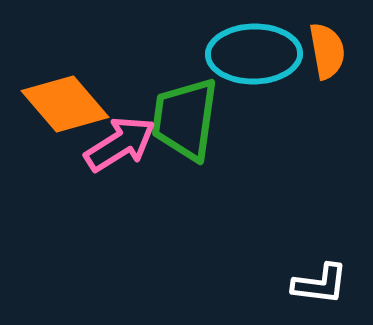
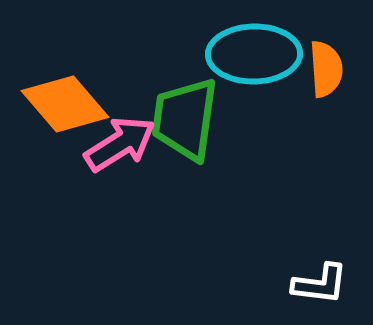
orange semicircle: moved 1 px left, 18 px down; rotated 6 degrees clockwise
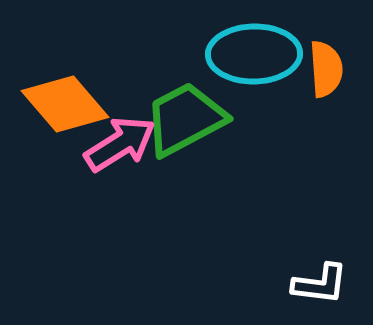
green trapezoid: rotated 54 degrees clockwise
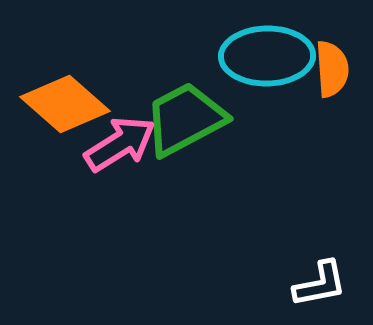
cyan ellipse: moved 13 px right, 2 px down
orange semicircle: moved 6 px right
orange diamond: rotated 8 degrees counterclockwise
white L-shape: rotated 18 degrees counterclockwise
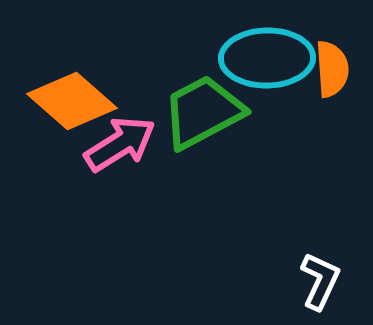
cyan ellipse: moved 2 px down
orange diamond: moved 7 px right, 3 px up
green trapezoid: moved 18 px right, 7 px up
white L-shape: moved 3 px up; rotated 54 degrees counterclockwise
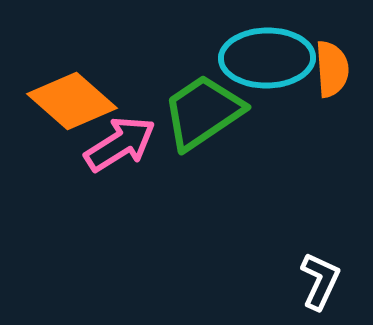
green trapezoid: rotated 6 degrees counterclockwise
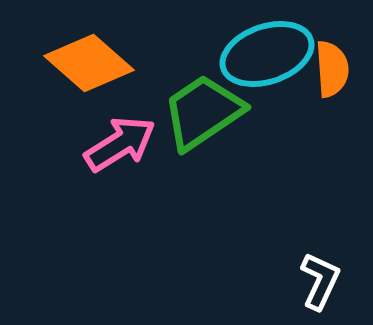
cyan ellipse: moved 4 px up; rotated 18 degrees counterclockwise
orange diamond: moved 17 px right, 38 px up
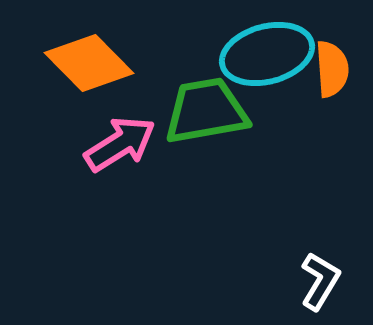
cyan ellipse: rotated 4 degrees clockwise
orange diamond: rotated 4 degrees clockwise
green trapezoid: moved 3 px right, 1 px up; rotated 24 degrees clockwise
white L-shape: rotated 6 degrees clockwise
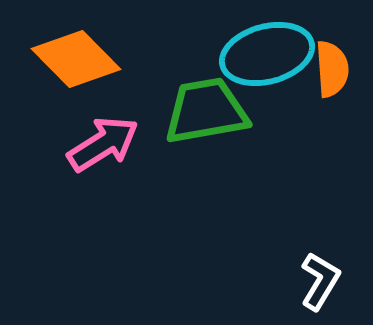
orange diamond: moved 13 px left, 4 px up
pink arrow: moved 17 px left
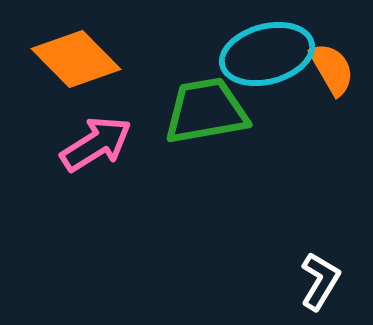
orange semicircle: rotated 26 degrees counterclockwise
pink arrow: moved 7 px left
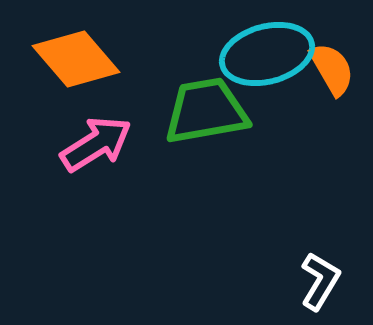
orange diamond: rotated 4 degrees clockwise
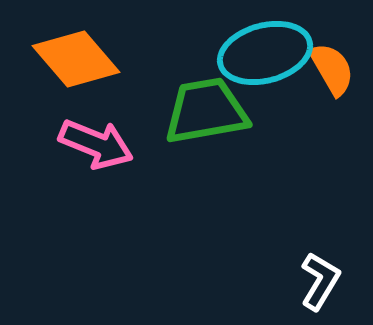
cyan ellipse: moved 2 px left, 1 px up
pink arrow: rotated 54 degrees clockwise
